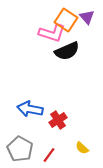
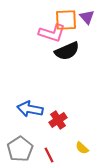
orange square: rotated 35 degrees counterclockwise
gray pentagon: rotated 10 degrees clockwise
red line: rotated 63 degrees counterclockwise
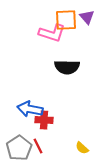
black semicircle: moved 16 px down; rotated 25 degrees clockwise
red cross: moved 14 px left; rotated 36 degrees clockwise
gray pentagon: moved 1 px left, 1 px up
red line: moved 11 px left, 9 px up
